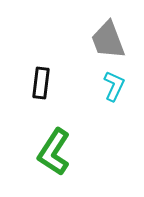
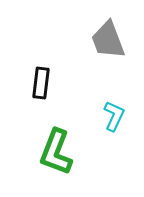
cyan L-shape: moved 30 px down
green L-shape: moved 2 px right; rotated 12 degrees counterclockwise
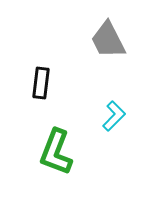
gray trapezoid: rotated 6 degrees counterclockwise
cyan L-shape: rotated 20 degrees clockwise
